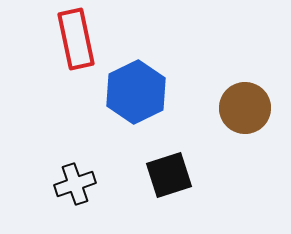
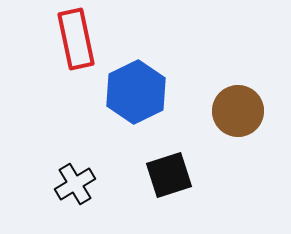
brown circle: moved 7 px left, 3 px down
black cross: rotated 12 degrees counterclockwise
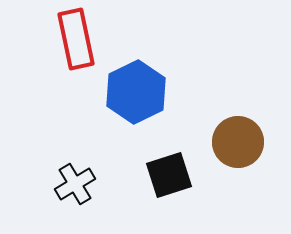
brown circle: moved 31 px down
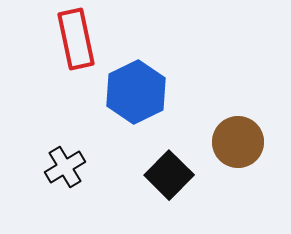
black square: rotated 27 degrees counterclockwise
black cross: moved 10 px left, 17 px up
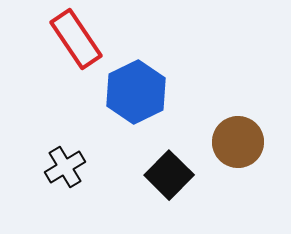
red rectangle: rotated 22 degrees counterclockwise
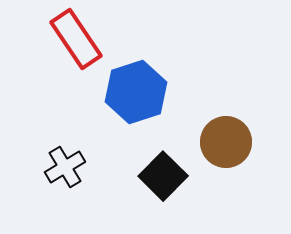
blue hexagon: rotated 8 degrees clockwise
brown circle: moved 12 px left
black square: moved 6 px left, 1 px down
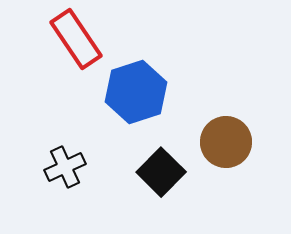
black cross: rotated 6 degrees clockwise
black square: moved 2 px left, 4 px up
